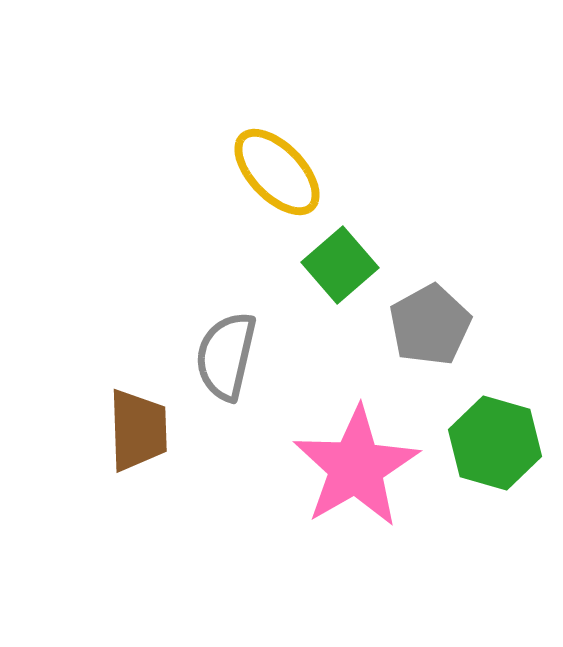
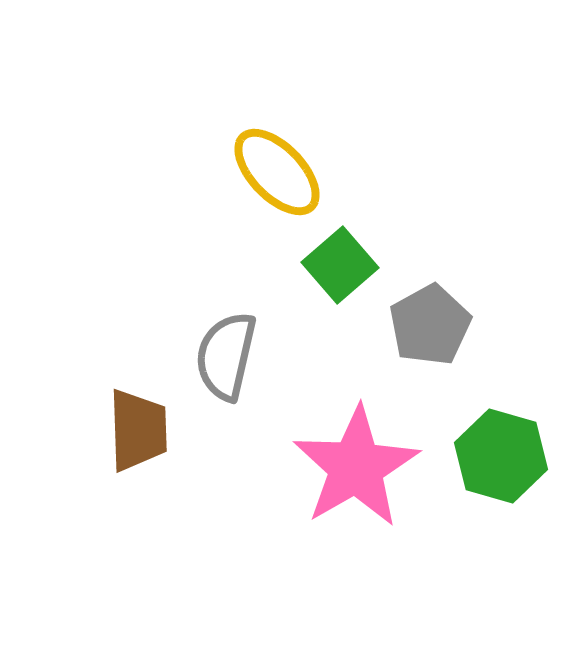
green hexagon: moved 6 px right, 13 px down
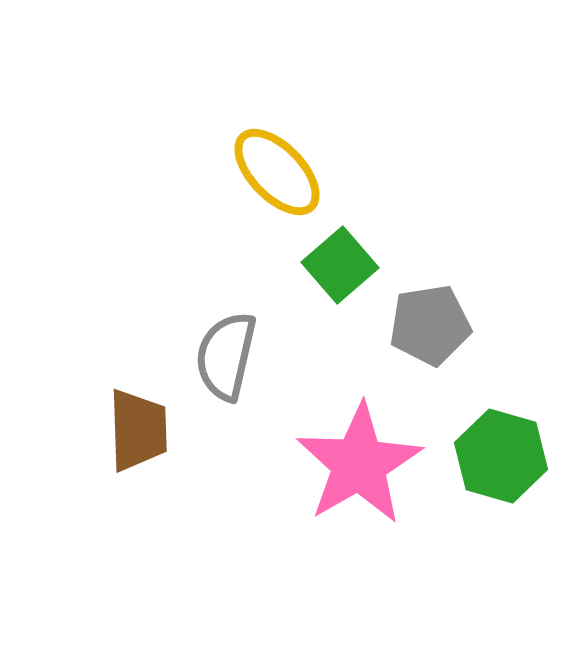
gray pentagon: rotated 20 degrees clockwise
pink star: moved 3 px right, 3 px up
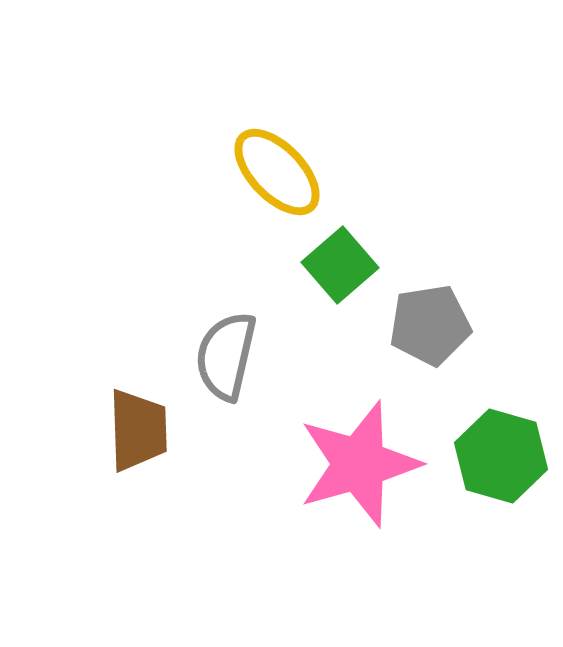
pink star: rotated 14 degrees clockwise
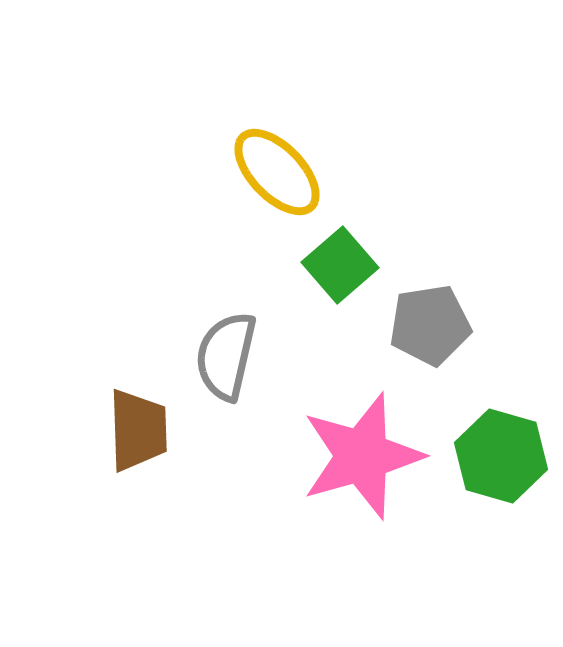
pink star: moved 3 px right, 8 px up
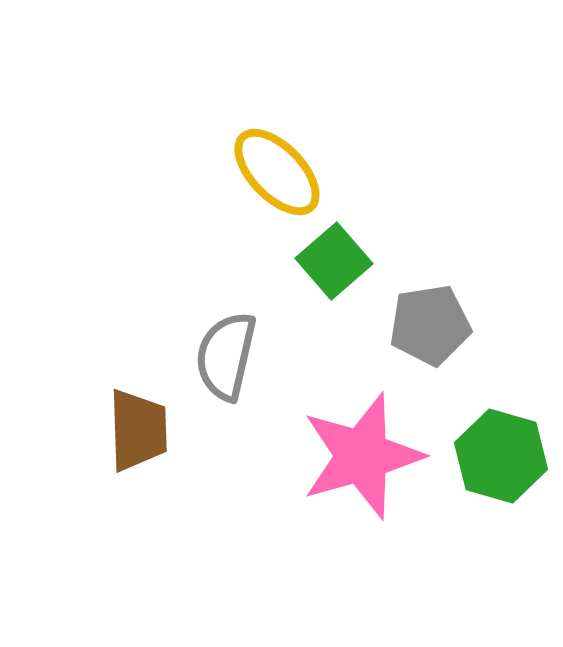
green square: moved 6 px left, 4 px up
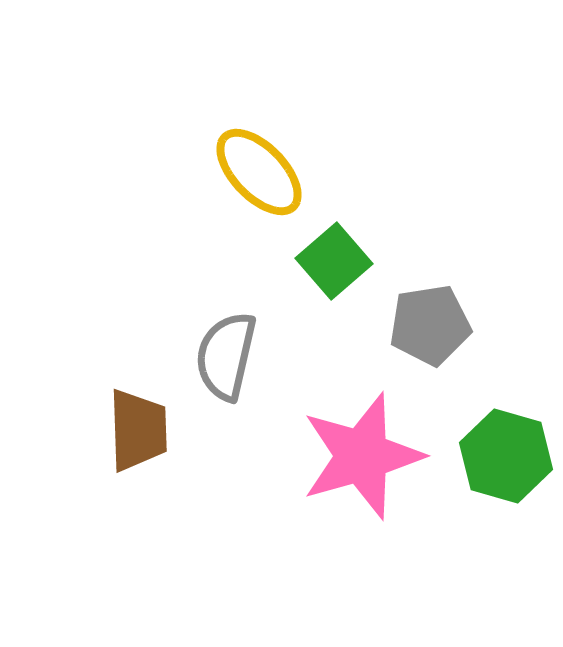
yellow ellipse: moved 18 px left
green hexagon: moved 5 px right
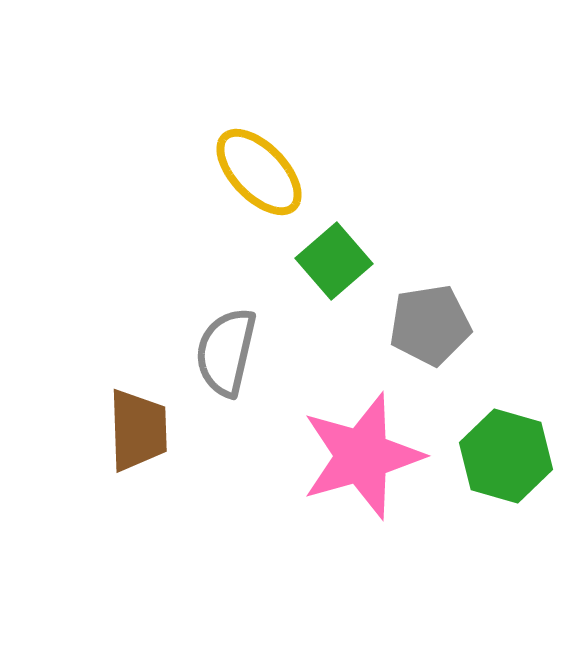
gray semicircle: moved 4 px up
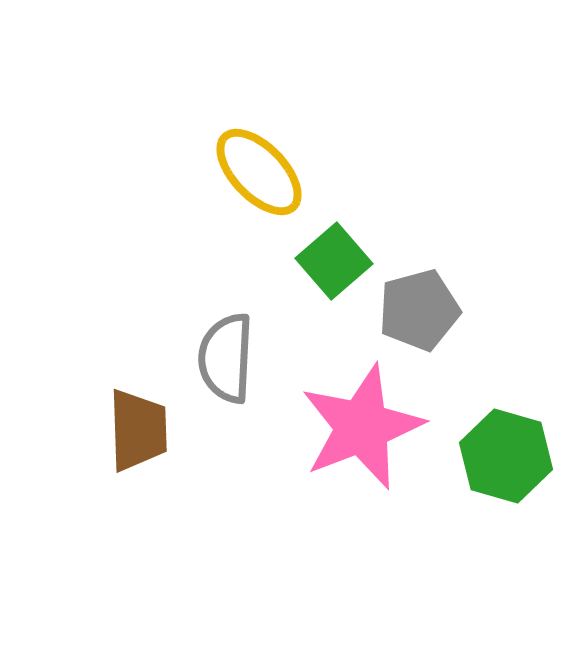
gray pentagon: moved 11 px left, 15 px up; rotated 6 degrees counterclockwise
gray semicircle: moved 6 px down; rotated 10 degrees counterclockwise
pink star: moved 29 px up; rotated 5 degrees counterclockwise
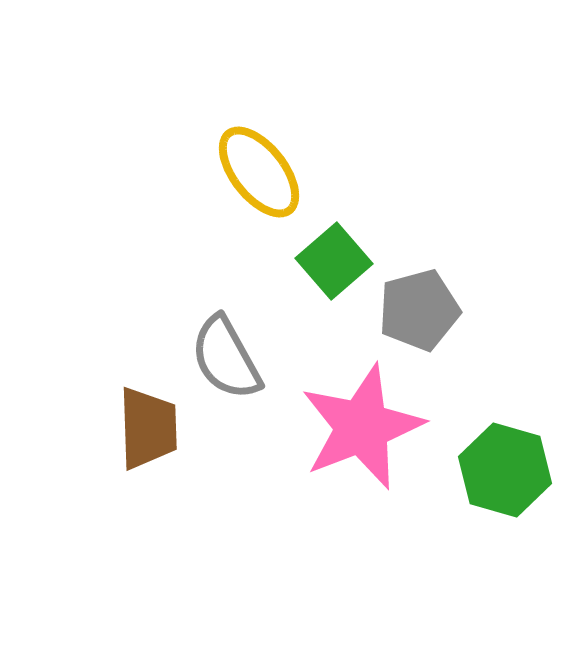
yellow ellipse: rotated 6 degrees clockwise
gray semicircle: rotated 32 degrees counterclockwise
brown trapezoid: moved 10 px right, 2 px up
green hexagon: moved 1 px left, 14 px down
